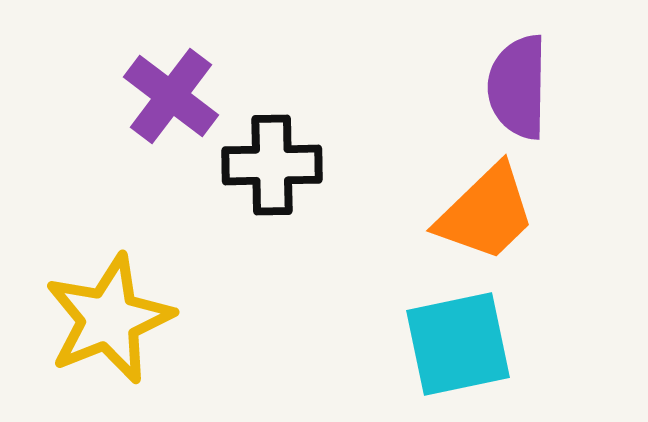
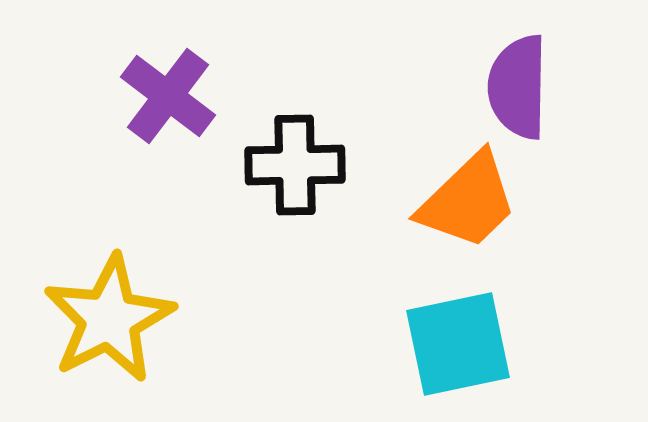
purple cross: moved 3 px left
black cross: moved 23 px right
orange trapezoid: moved 18 px left, 12 px up
yellow star: rotated 5 degrees counterclockwise
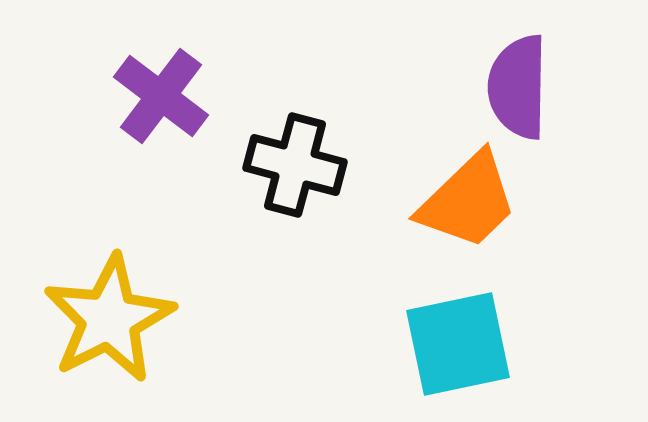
purple cross: moved 7 px left
black cross: rotated 16 degrees clockwise
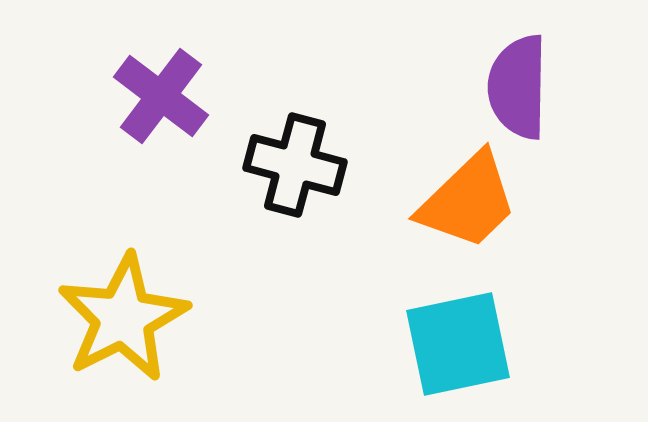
yellow star: moved 14 px right, 1 px up
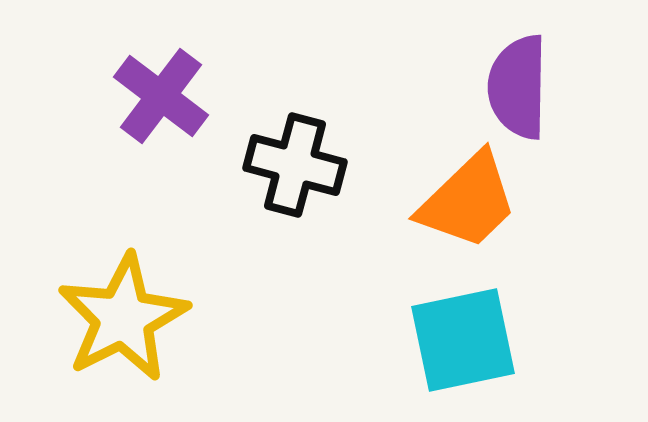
cyan square: moved 5 px right, 4 px up
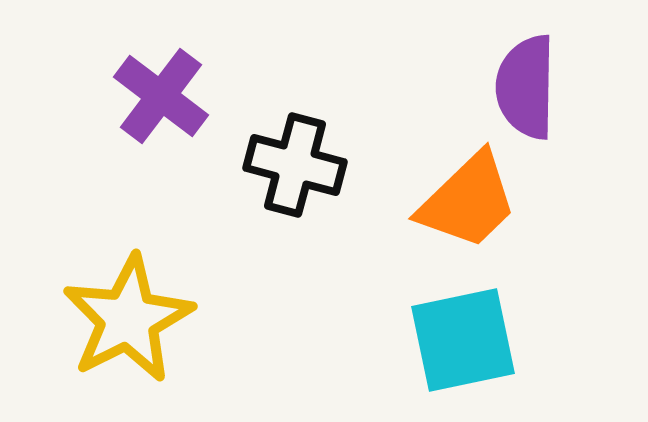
purple semicircle: moved 8 px right
yellow star: moved 5 px right, 1 px down
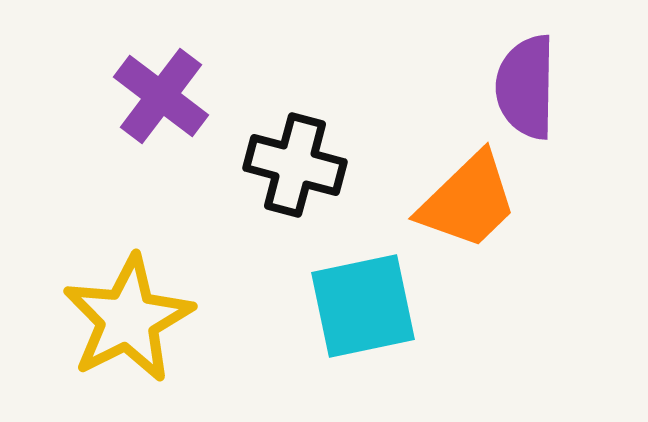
cyan square: moved 100 px left, 34 px up
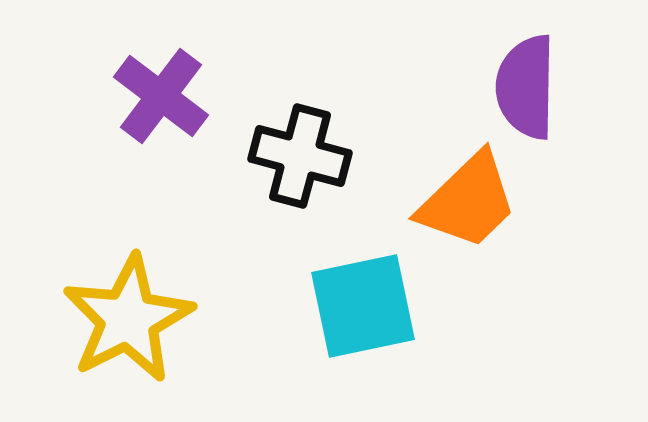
black cross: moved 5 px right, 9 px up
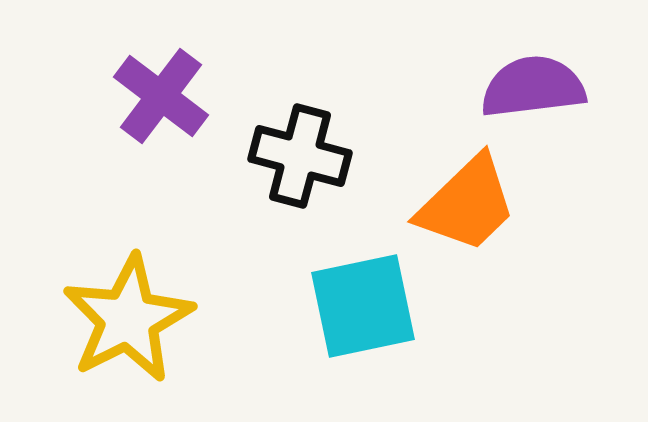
purple semicircle: moved 7 px right; rotated 82 degrees clockwise
orange trapezoid: moved 1 px left, 3 px down
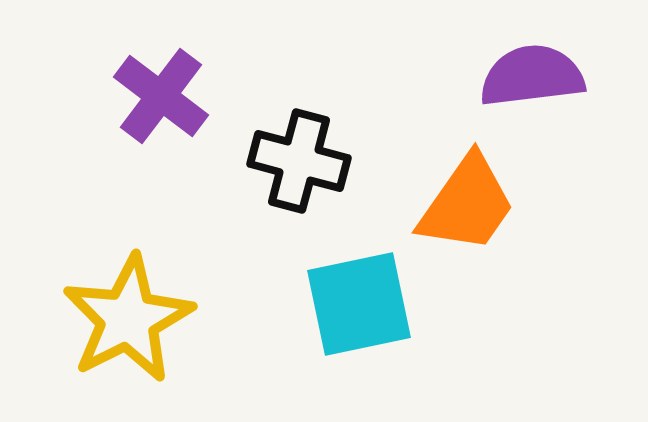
purple semicircle: moved 1 px left, 11 px up
black cross: moved 1 px left, 5 px down
orange trapezoid: rotated 11 degrees counterclockwise
cyan square: moved 4 px left, 2 px up
